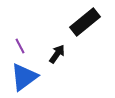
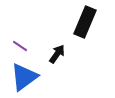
black rectangle: rotated 28 degrees counterclockwise
purple line: rotated 28 degrees counterclockwise
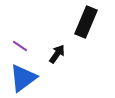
black rectangle: moved 1 px right
blue triangle: moved 1 px left, 1 px down
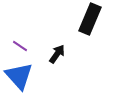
black rectangle: moved 4 px right, 3 px up
blue triangle: moved 4 px left, 2 px up; rotated 36 degrees counterclockwise
